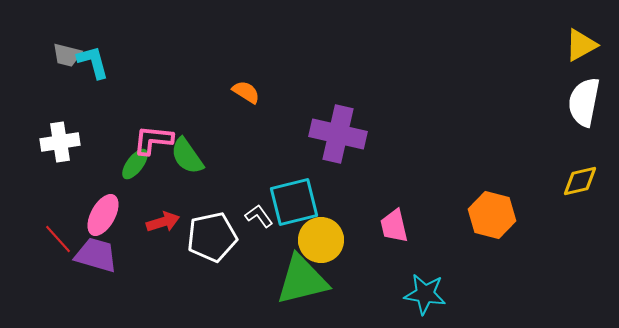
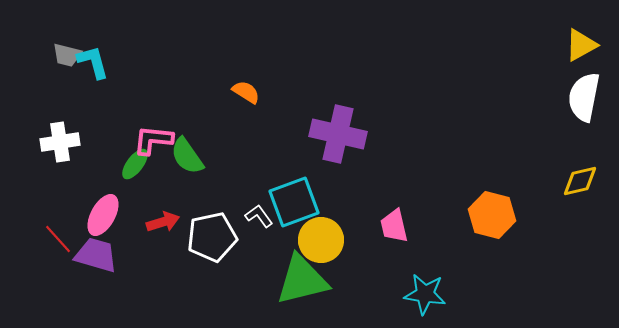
white semicircle: moved 5 px up
cyan square: rotated 6 degrees counterclockwise
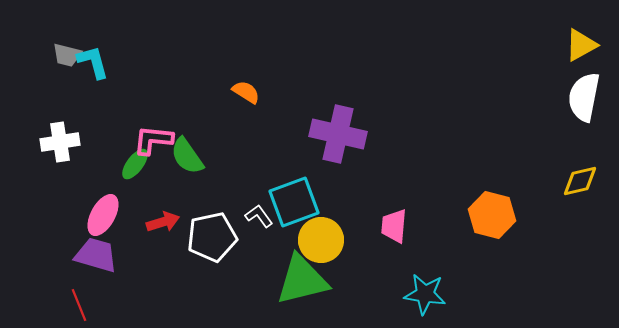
pink trapezoid: rotated 18 degrees clockwise
red line: moved 21 px right, 66 px down; rotated 20 degrees clockwise
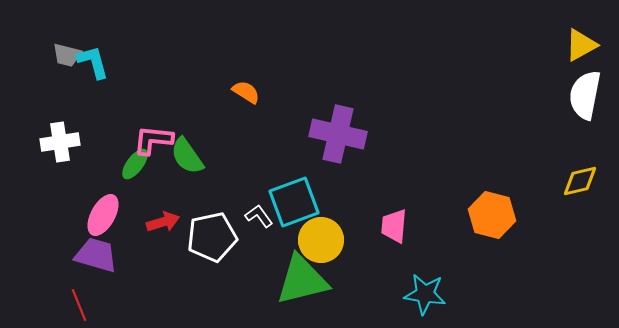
white semicircle: moved 1 px right, 2 px up
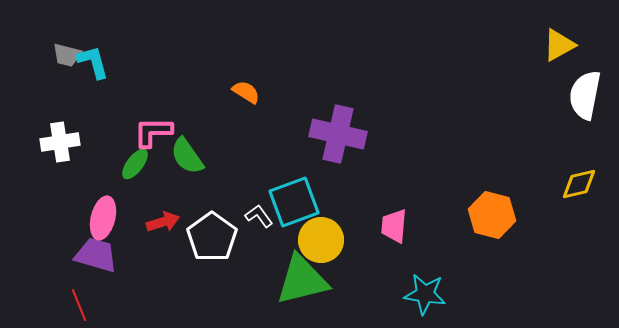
yellow triangle: moved 22 px left
pink L-shape: moved 8 px up; rotated 6 degrees counterclockwise
yellow diamond: moved 1 px left, 3 px down
pink ellipse: moved 3 px down; rotated 15 degrees counterclockwise
white pentagon: rotated 24 degrees counterclockwise
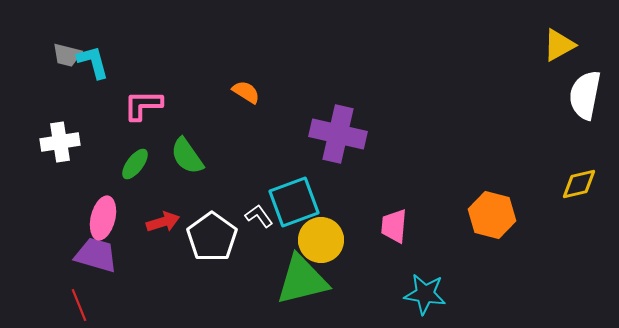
pink L-shape: moved 10 px left, 27 px up
